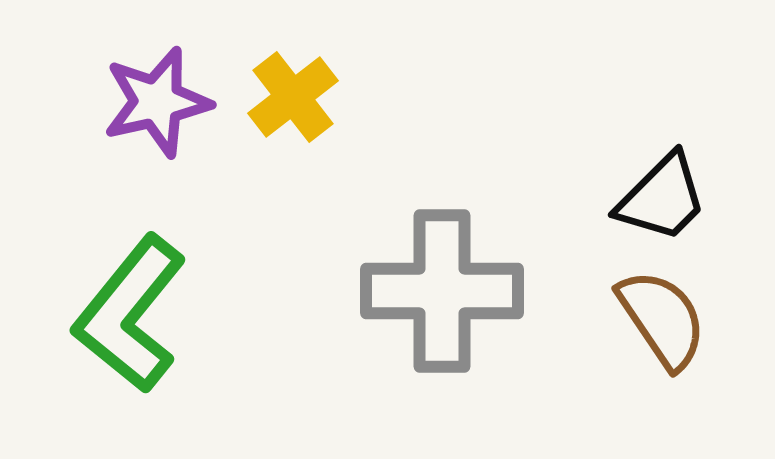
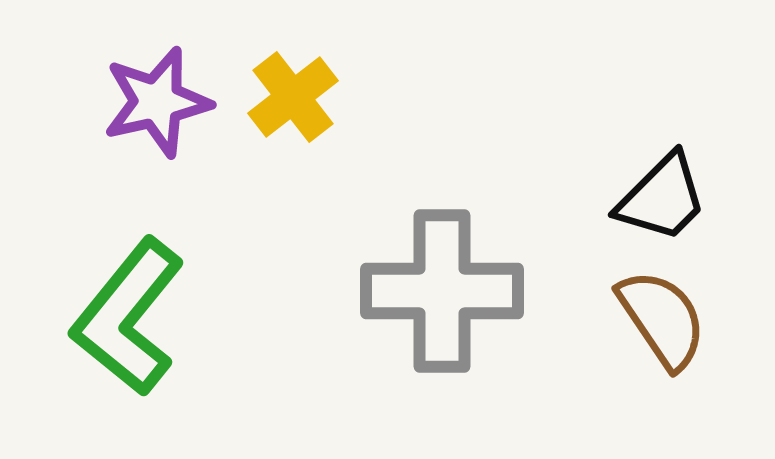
green L-shape: moved 2 px left, 3 px down
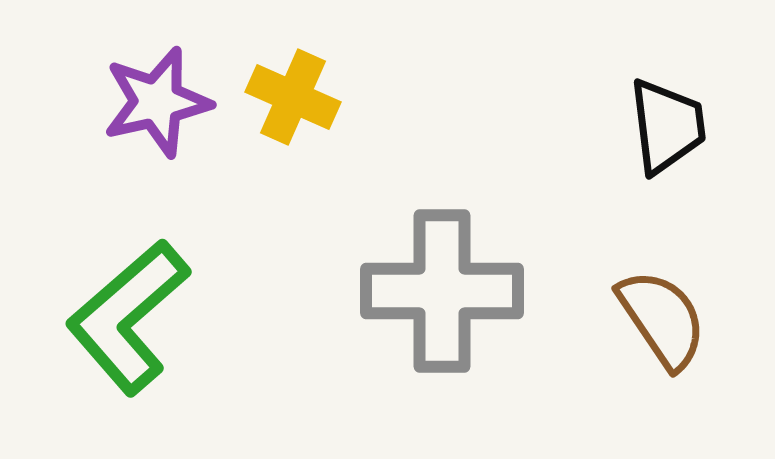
yellow cross: rotated 28 degrees counterclockwise
black trapezoid: moved 5 px right, 72 px up; rotated 52 degrees counterclockwise
green L-shape: rotated 10 degrees clockwise
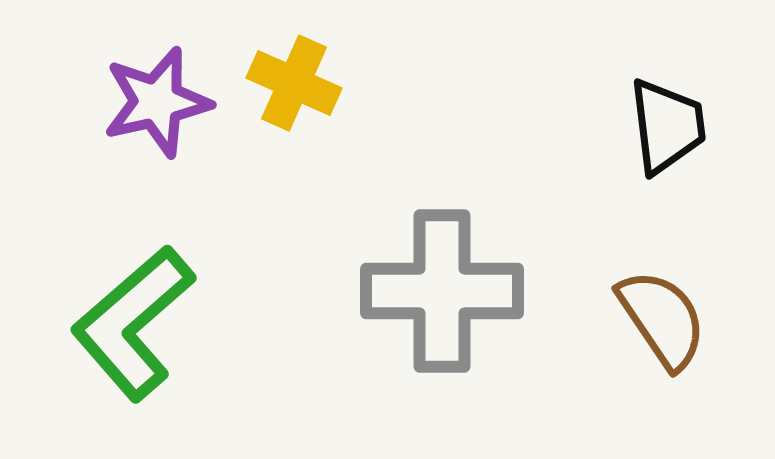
yellow cross: moved 1 px right, 14 px up
green L-shape: moved 5 px right, 6 px down
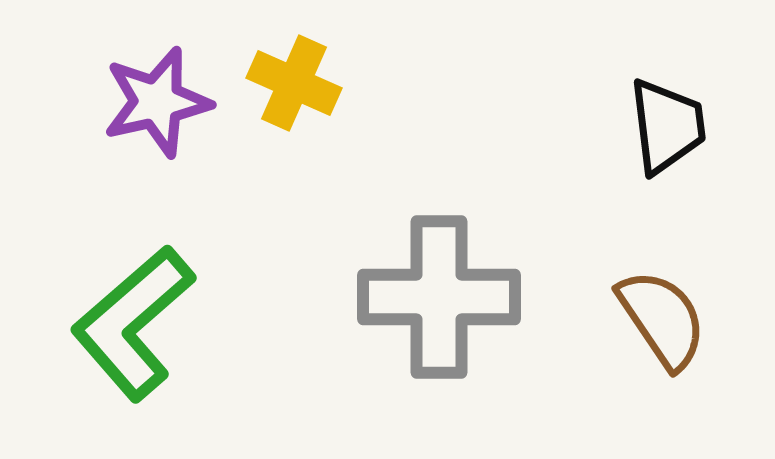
gray cross: moved 3 px left, 6 px down
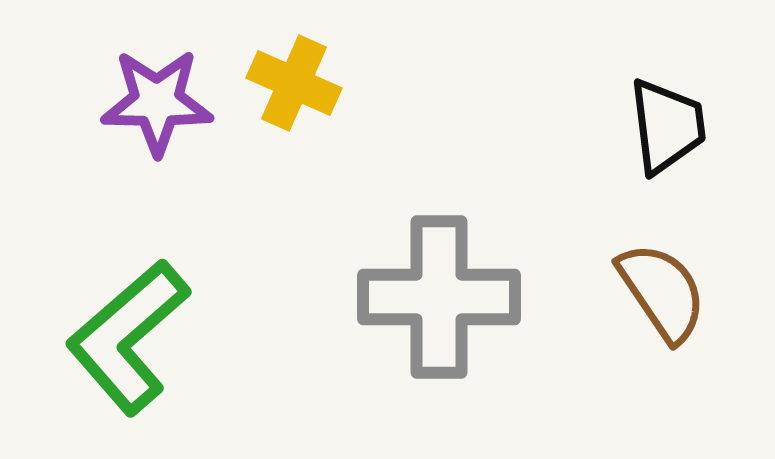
purple star: rotated 14 degrees clockwise
brown semicircle: moved 27 px up
green L-shape: moved 5 px left, 14 px down
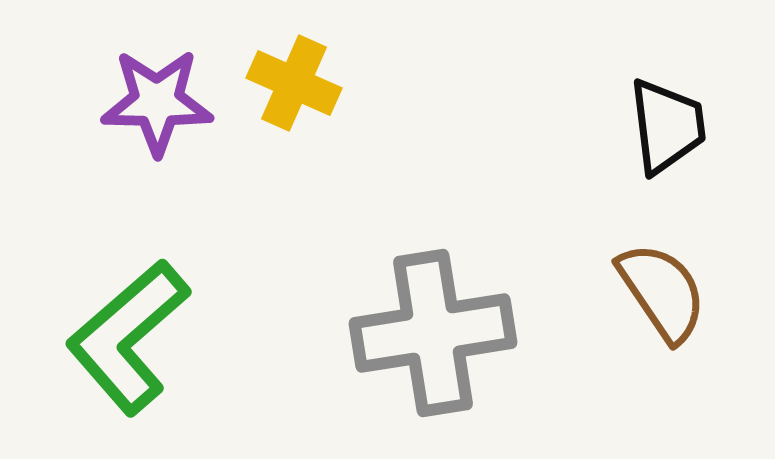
gray cross: moved 6 px left, 36 px down; rotated 9 degrees counterclockwise
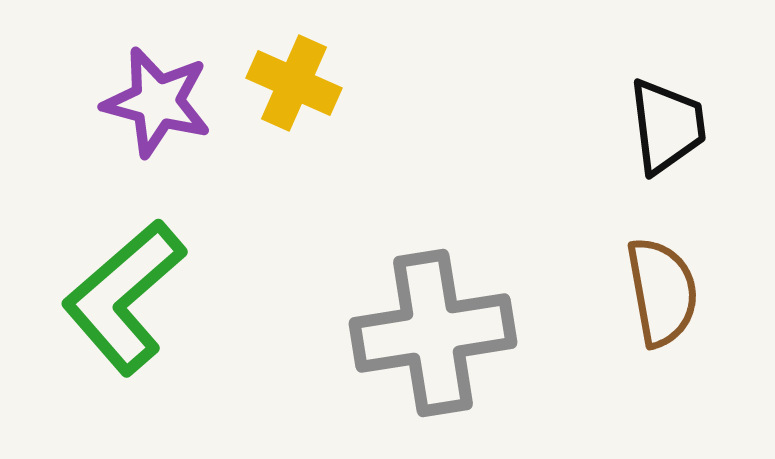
purple star: rotated 14 degrees clockwise
brown semicircle: rotated 24 degrees clockwise
green L-shape: moved 4 px left, 40 px up
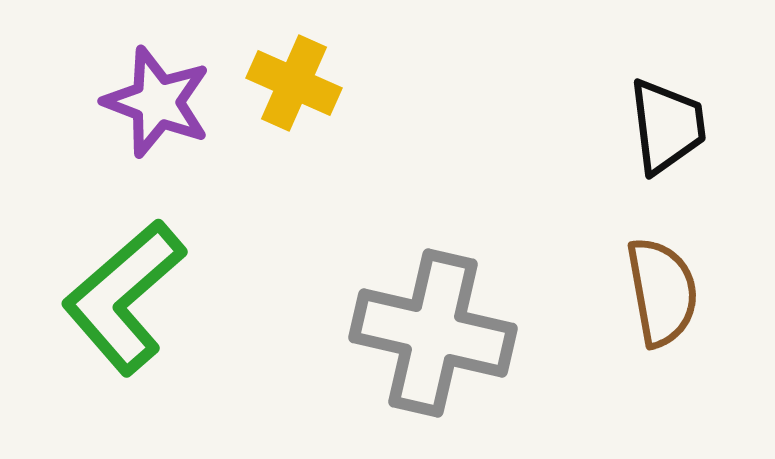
purple star: rotated 6 degrees clockwise
gray cross: rotated 22 degrees clockwise
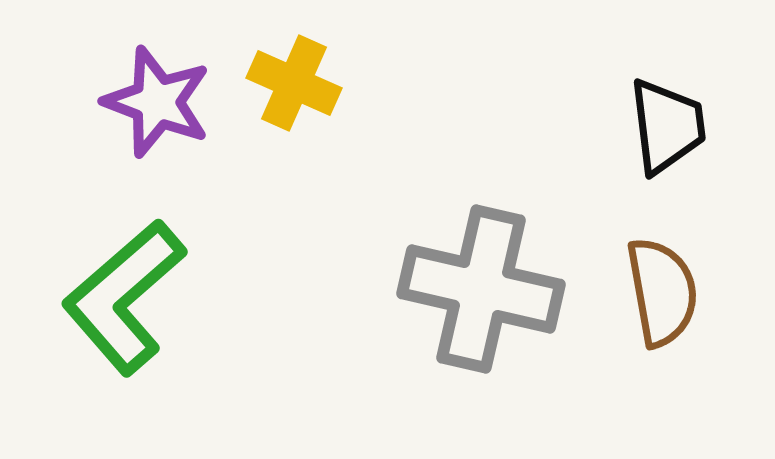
gray cross: moved 48 px right, 44 px up
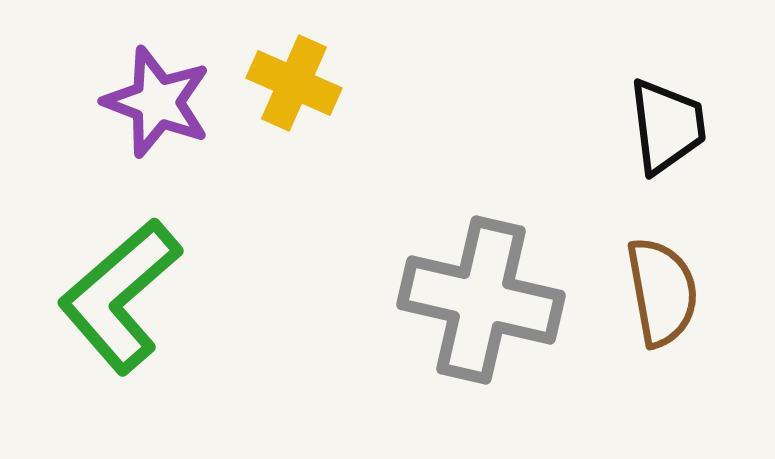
gray cross: moved 11 px down
green L-shape: moved 4 px left, 1 px up
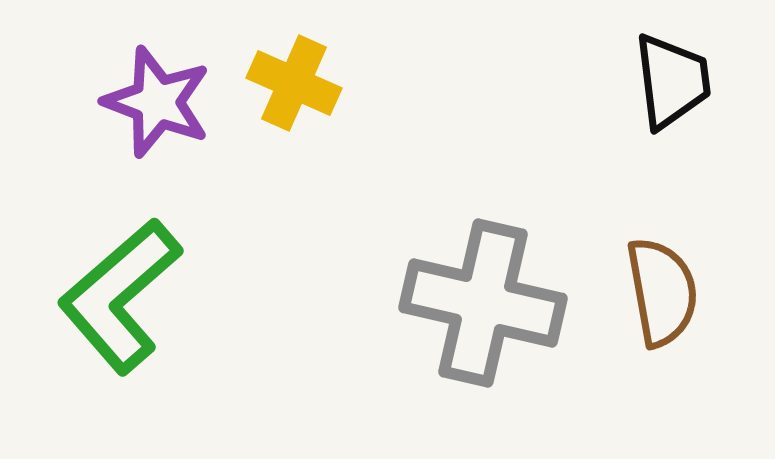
black trapezoid: moved 5 px right, 45 px up
gray cross: moved 2 px right, 3 px down
